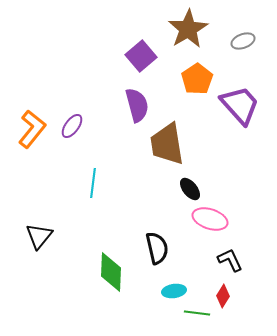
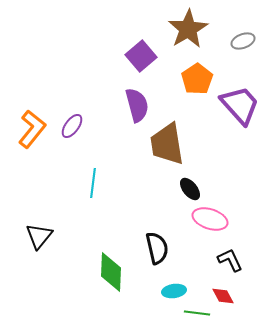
red diamond: rotated 60 degrees counterclockwise
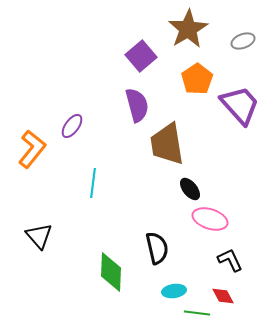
orange L-shape: moved 20 px down
black triangle: rotated 20 degrees counterclockwise
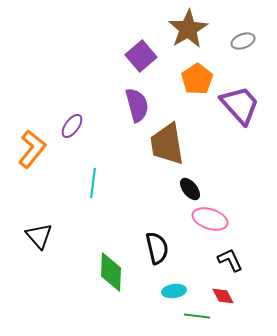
green line: moved 3 px down
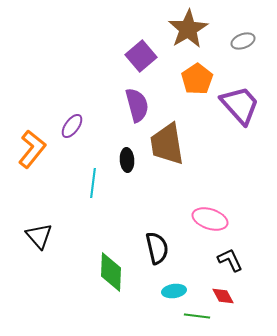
black ellipse: moved 63 px left, 29 px up; rotated 35 degrees clockwise
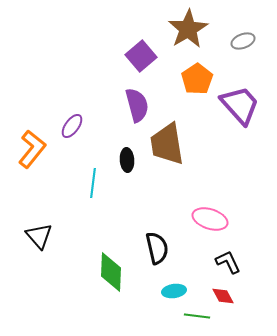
black L-shape: moved 2 px left, 2 px down
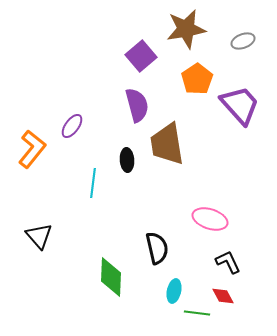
brown star: moved 2 px left; rotated 21 degrees clockwise
green diamond: moved 5 px down
cyan ellipse: rotated 70 degrees counterclockwise
green line: moved 3 px up
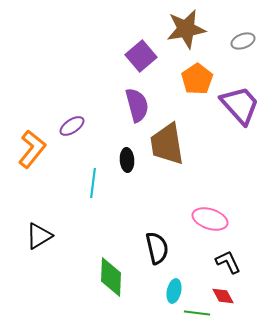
purple ellipse: rotated 20 degrees clockwise
black triangle: rotated 40 degrees clockwise
